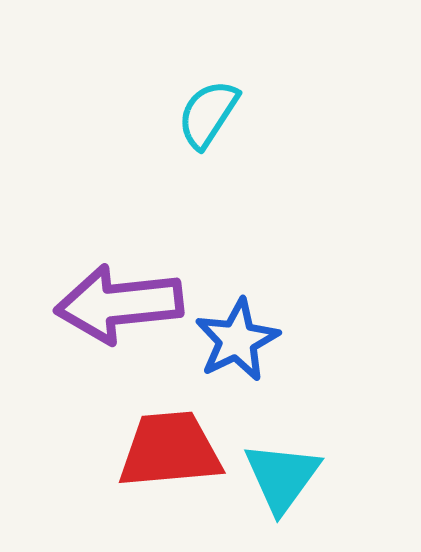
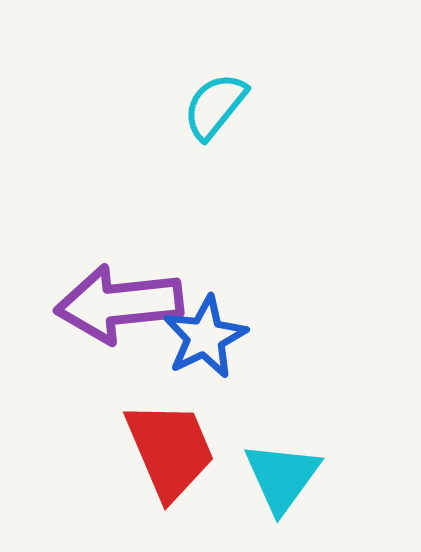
cyan semicircle: moved 7 px right, 8 px up; rotated 6 degrees clockwise
blue star: moved 32 px left, 3 px up
red trapezoid: rotated 72 degrees clockwise
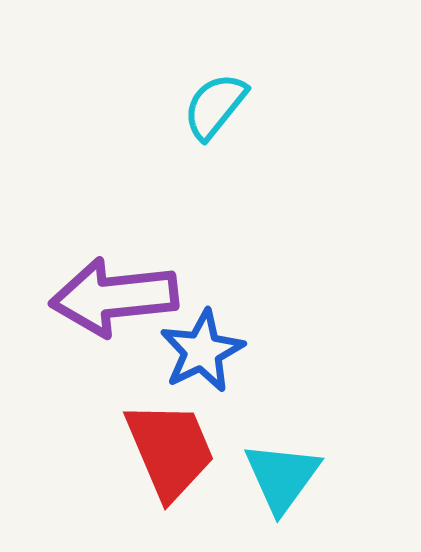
purple arrow: moved 5 px left, 7 px up
blue star: moved 3 px left, 14 px down
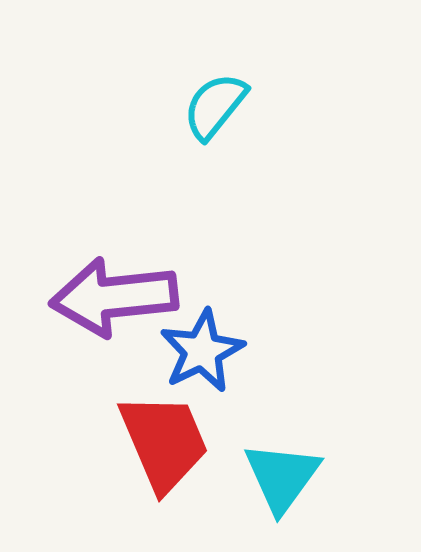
red trapezoid: moved 6 px left, 8 px up
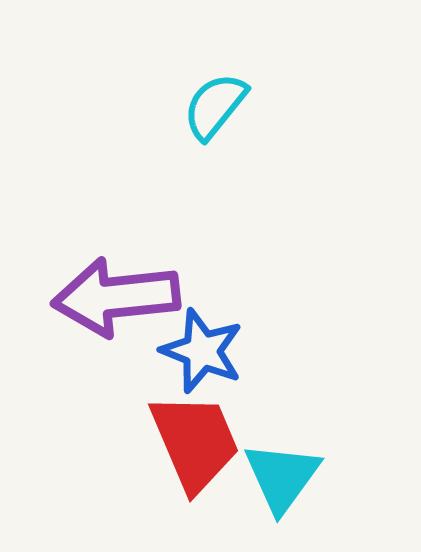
purple arrow: moved 2 px right
blue star: rotated 24 degrees counterclockwise
red trapezoid: moved 31 px right
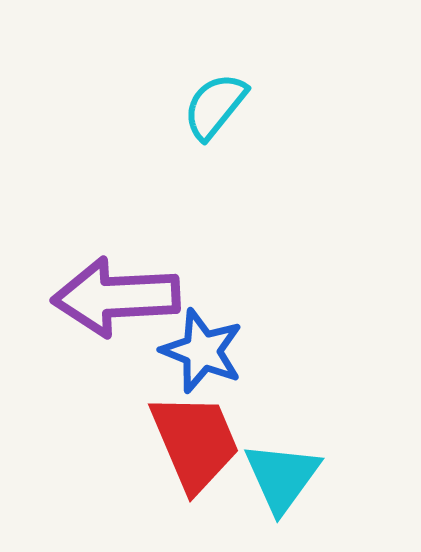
purple arrow: rotated 3 degrees clockwise
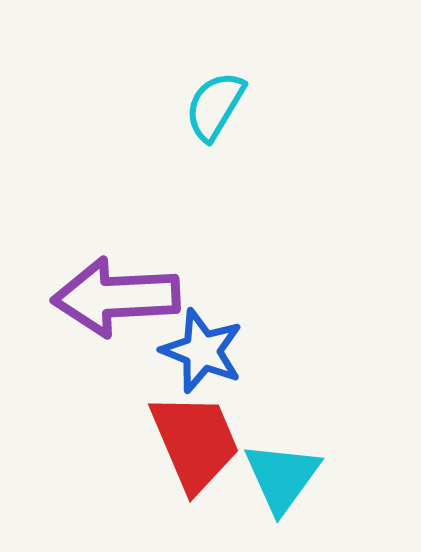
cyan semicircle: rotated 8 degrees counterclockwise
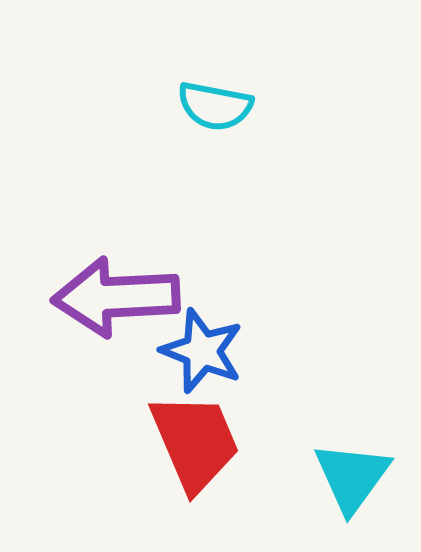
cyan semicircle: rotated 110 degrees counterclockwise
cyan triangle: moved 70 px right
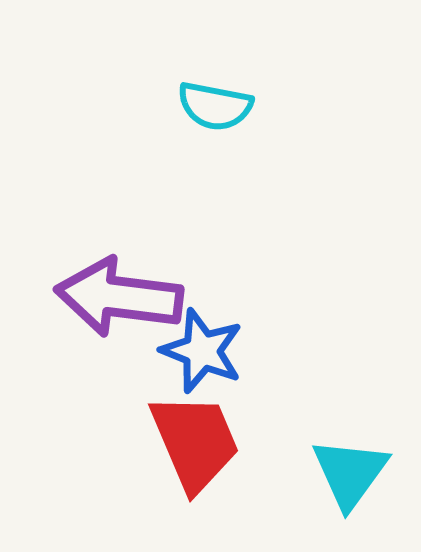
purple arrow: moved 3 px right; rotated 10 degrees clockwise
cyan triangle: moved 2 px left, 4 px up
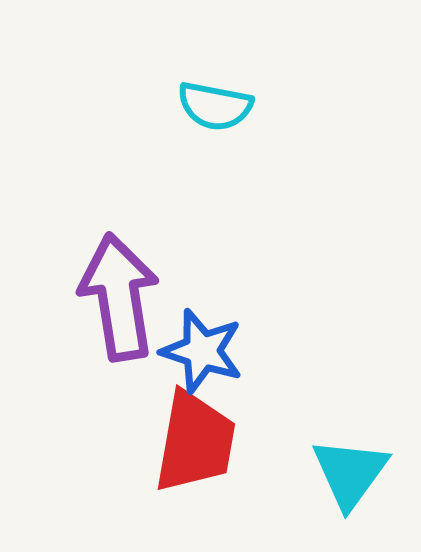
purple arrow: rotated 74 degrees clockwise
blue star: rotated 4 degrees counterclockwise
red trapezoid: rotated 33 degrees clockwise
